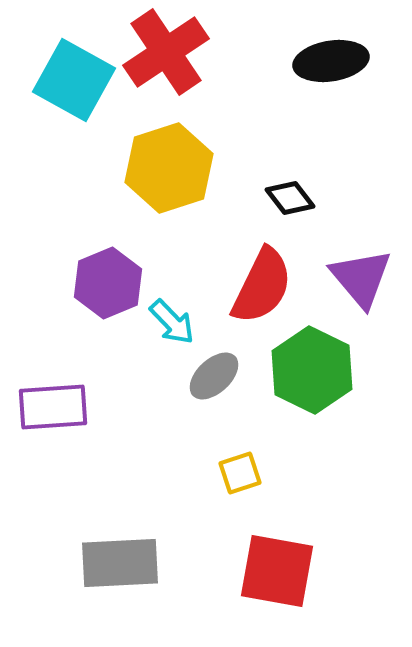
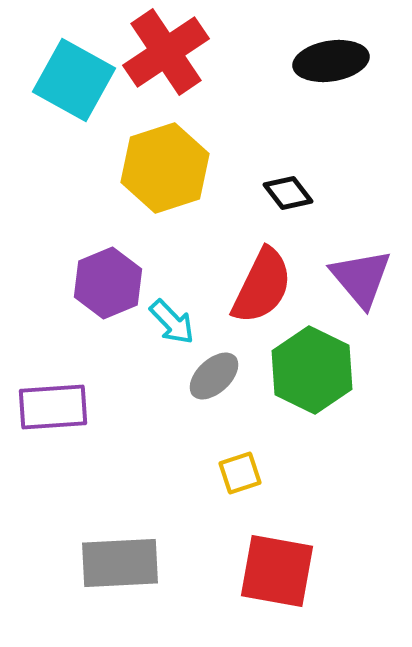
yellow hexagon: moved 4 px left
black diamond: moved 2 px left, 5 px up
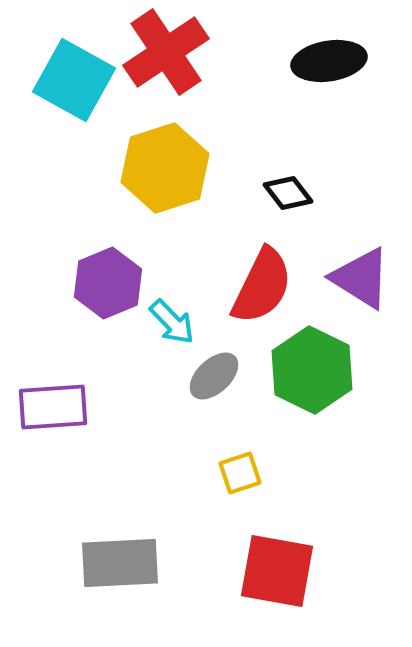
black ellipse: moved 2 px left
purple triangle: rotated 18 degrees counterclockwise
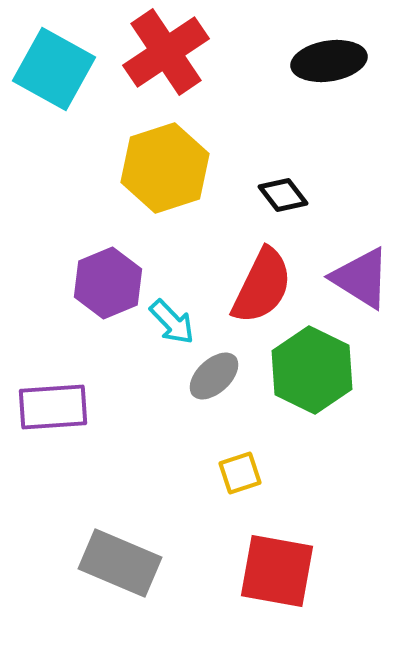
cyan square: moved 20 px left, 11 px up
black diamond: moved 5 px left, 2 px down
gray rectangle: rotated 26 degrees clockwise
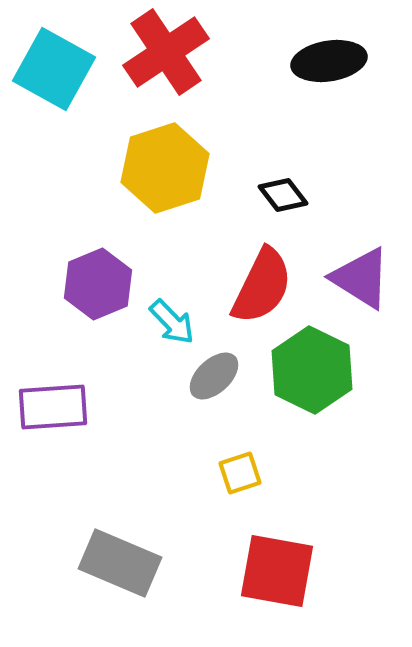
purple hexagon: moved 10 px left, 1 px down
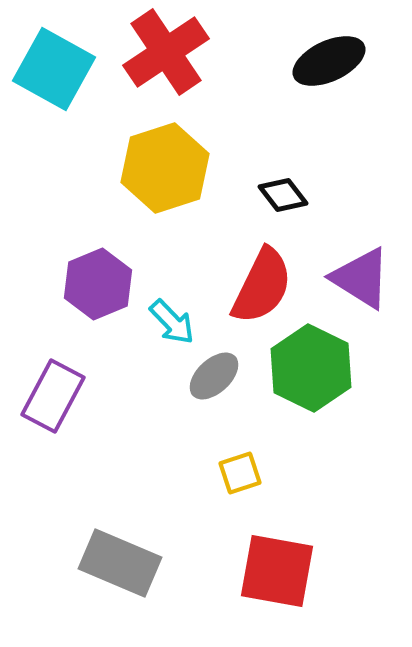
black ellipse: rotated 16 degrees counterclockwise
green hexagon: moved 1 px left, 2 px up
purple rectangle: moved 11 px up; rotated 58 degrees counterclockwise
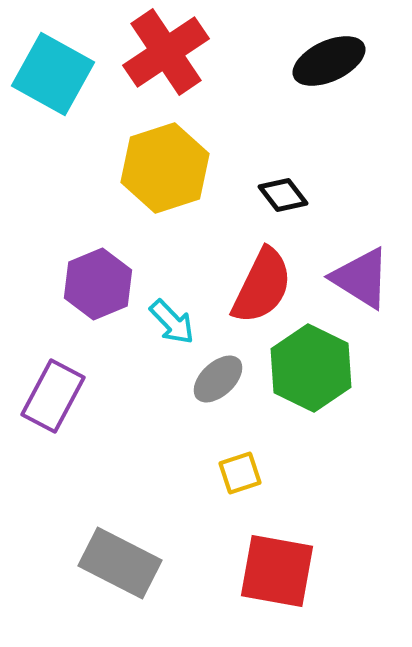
cyan square: moved 1 px left, 5 px down
gray ellipse: moved 4 px right, 3 px down
gray rectangle: rotated 4 degrees clockwise
